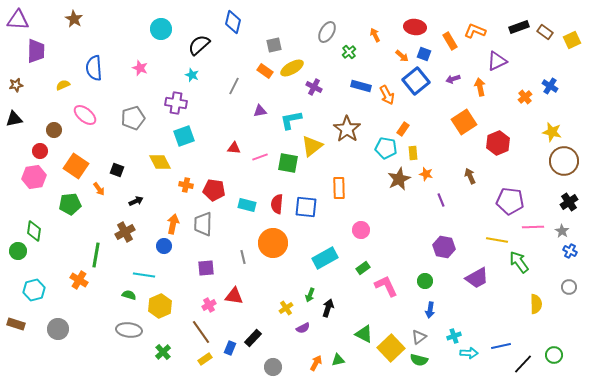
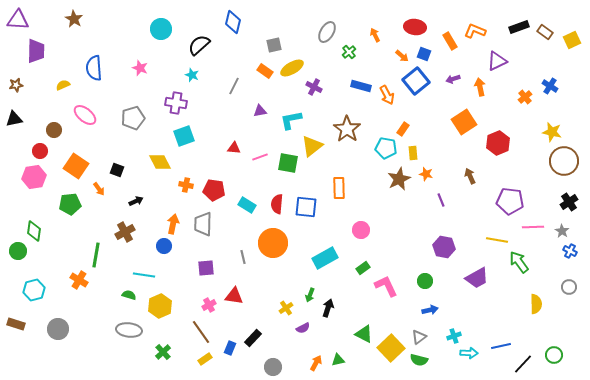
cyan rectangle at (247, 205): rotated 18 degrees clockwise
blue arrow at (430, 310): rotated 112 degrees counterclockwise
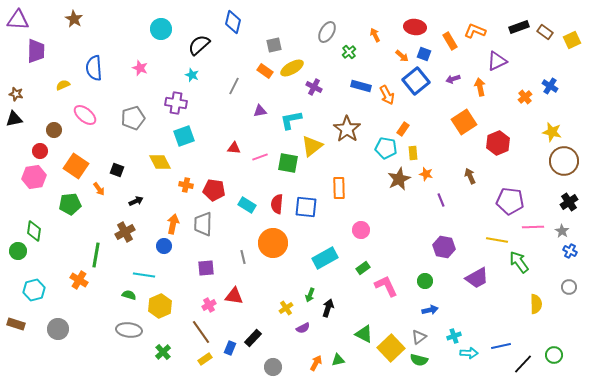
brown star at (16, 85): moved 9 px down; rotated 24 degrees clockwise
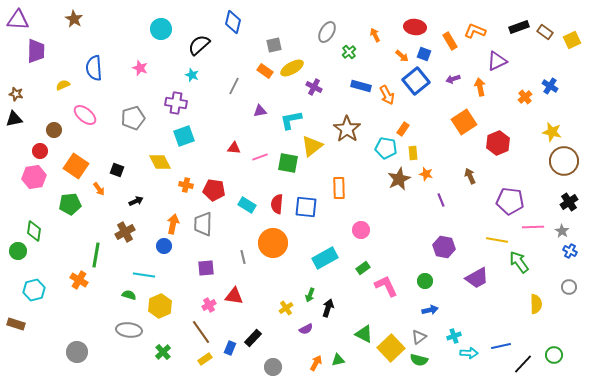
purple semicircle at (303, 328): moved 3 px right, 1 px down
gray circle at (58, 329): moved 19 px right, 23 px down
